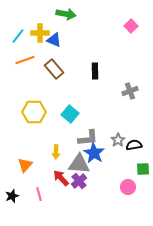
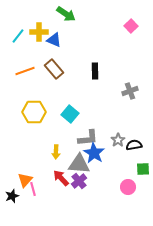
green arrow: rotated 24 degrees clockwise
yellow cross: moved 1 px left, 1 px up
orange line: moved 11 px down
orange triangle: moved 15 px down
pink line: moved 6 px left, 5 px up
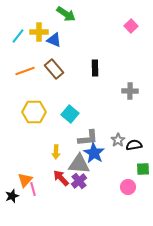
black rectangle: moved 3 px up
gray cross: rotated 21 degrees clockwise
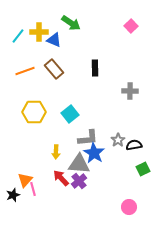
green arrow: moved 5 px right, 9 px down
cyan square: rotated 12 degrees clockwise
green square: rotated 24 degrees counterclockwise
pink circle: moved 1 px right, 20 px down
black star: moved 1 px right, 1 px up
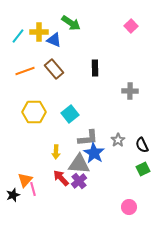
black semicircle: moved 8 px right; rotated 105 degrees counterclockwise
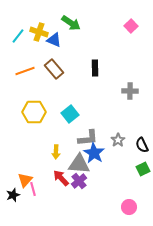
yellow cross: rotated 18 degrees clockwise
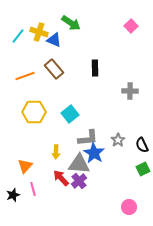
orange line: moved 5 px down
orange triangle: moved 14 px up
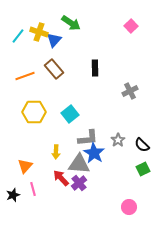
blue triangle: rotated 49 degrees clockwise
gray cross: rotated 28 degrees counterclockwise
black semicircle: rotated 21 degrees counterclockwise
purple cross: moved 2 px down
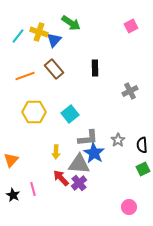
pink square: rotated 16 degrees clockwise
black semicircle: rotated 42 degrees clockwise
orange triangle: moved 14 px left, 6 px up
black star: rotated 24 degrees counterclockwise
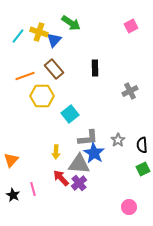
yellow hexagon: moved 8 px right, 16 px up
